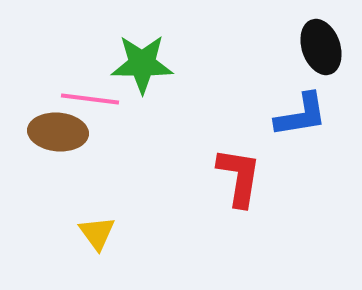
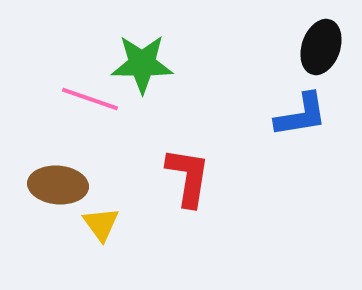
black ellipse: rotated 38 degrees clockwise
pink line: rotated 12 degrees clockwise
brown ellipse: moved 53 px down
red L-shape: moved 51 px left
yellow triangle: moved 4 px right, 9 px up
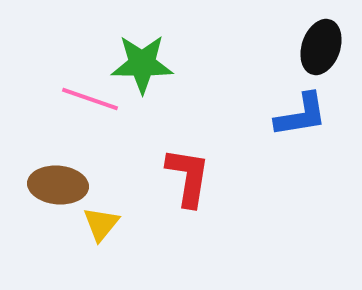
yellow triangle: rotated 15 degrees clockwise
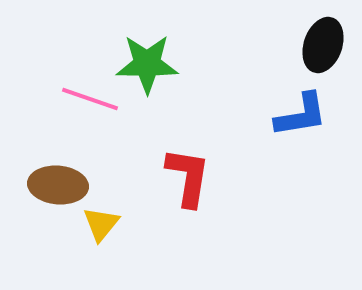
black ellipse: moved 2 px right, 2 px up
green star: moved 5 px right
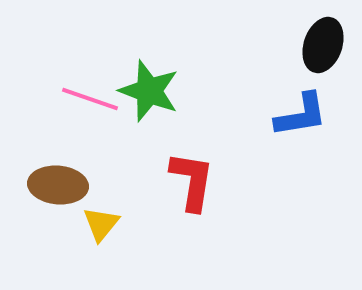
green star: moved 2 px right, 27 px down; rotated 20 degrees clockwise
red L-shape: moved 4 px right, 4 px down
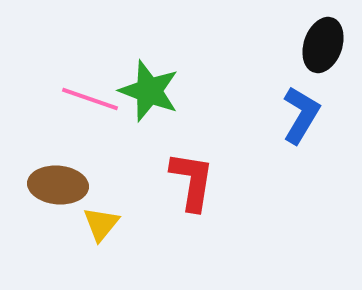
blue L-shape: rotated 50 degrees counterclockwise
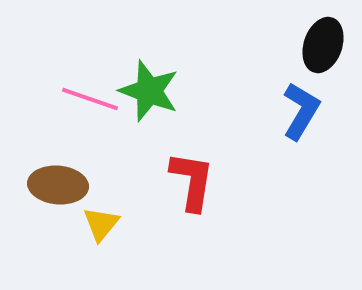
blue L-shape: moved 4 px up
